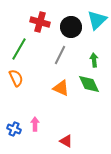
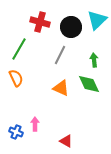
blue cross: moved 2 px right, 3 px down
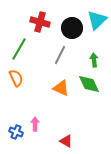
black circle: moved 1 px right, 1 px down
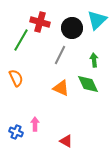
green line: moved 2 px right, 9 px up
green diamond: moved 1 px left
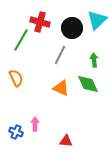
red triangle: rotated 24 degrees counterclockwise
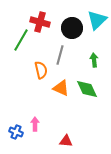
gray line: rotated 12 degrees counterclockwise
orange semicircle: moved 25 px right, 8 px up; rotated 12 degrees clockwise
green diamond: moved 1 px left, 5 px down
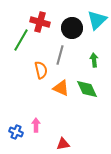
pink arrow: moved 1 px right, 1 px down
red triangle: moved 3 px left, 3 px down; rotated 16 degrees counterclockwise
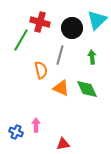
green arrow: moved 2 px left, 3 px up
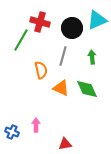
cyan triangle: rotated 20 degrees clockwise
gray line: moved 3 px right, 1 px down
blue cross: moved 4 px left
red triangle: moved 2 px right
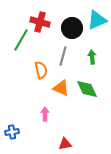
pink arrow: moved 9 px right, 11 px up
blue cross: rotated 32 degrees counterclockwise
